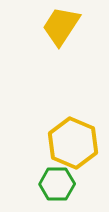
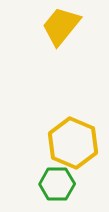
yellow trapezoid: rotated 6 degrees clockwise
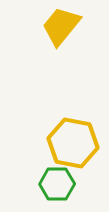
yellow hexagon: rotated 12 degrees counterclockwise
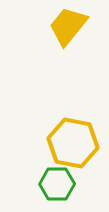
yellow trapezoid: moved 7 px right
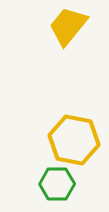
yellow hexagon: moved 1 px right, 3 px up
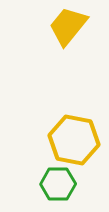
green hexagon: moved 1 px right
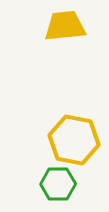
yellow trapezoid: moved 3 px left; rotated 45 degrees clockwise
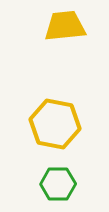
yellow hexagon: moved 19 px left, 16 px up
